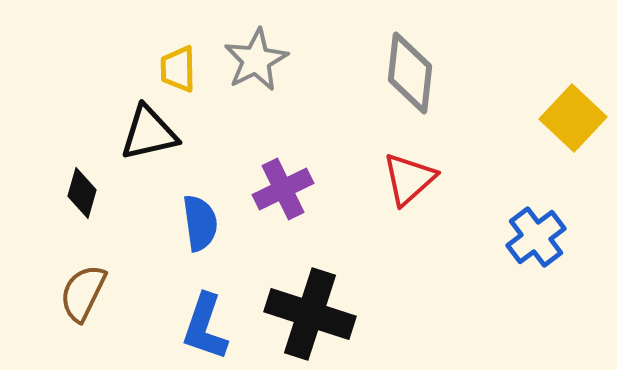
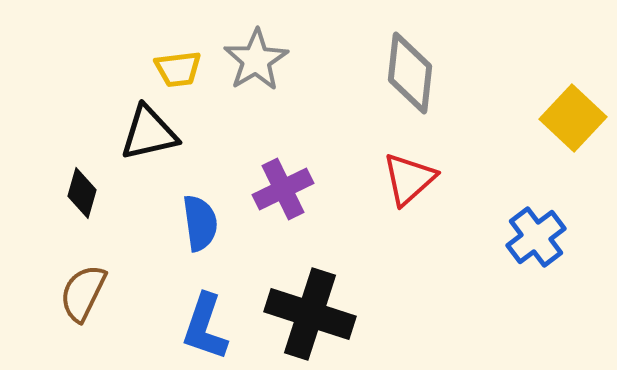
gray star: rotated 4 degrees counterclockwise
yellow trapezoid: rotated 96 degrees counterclockwise
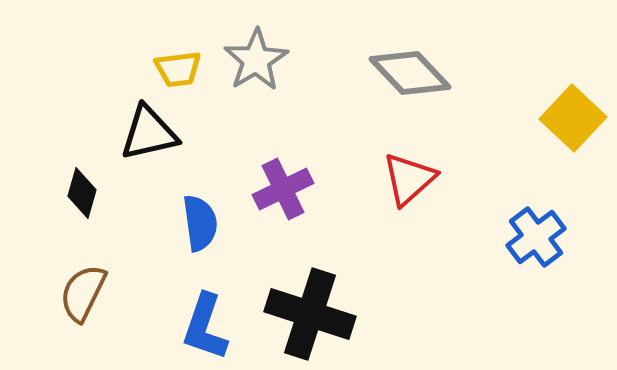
gray diamond: rotated 50 degrees counterclockwise
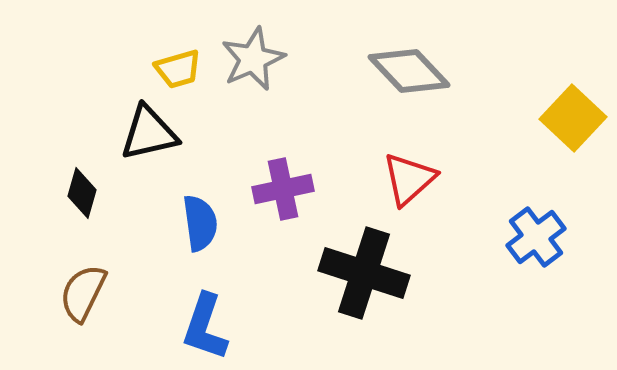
gray star: moved 3 px left, 1 px up; rotated 8 degrees clockwise
yellow trapezoid: rotated 9 degrees counterclockwise
gray diamond: moved 1 px left, 2 px up
purple cross: rotated 14 degrees clockwise
black cross: moved 54 px right, 41 px up
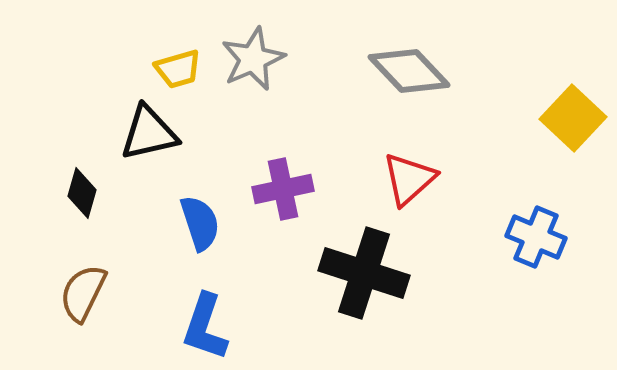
blue semicircle: rotated 10 degrees counterclockwise
blue cross: rotated 30 degrees counterclockwise
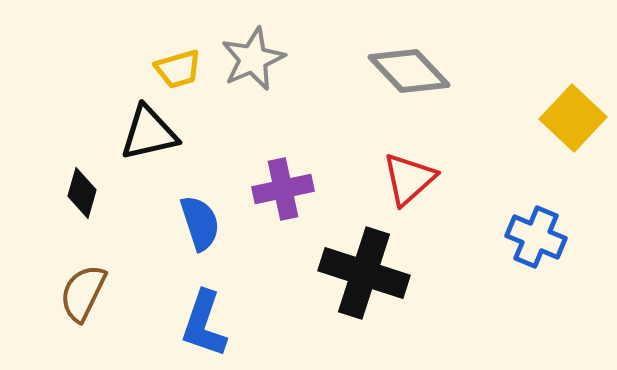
blue L-shape: moved 1 px left, 3 px up
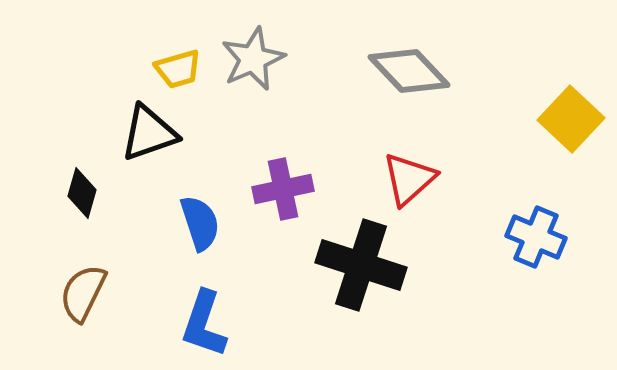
yellow square: moved 2 px left, 1 px down
black triangle: rotated 6 degrees counterclockwise
black cross: moved 3 px left, 8 px up
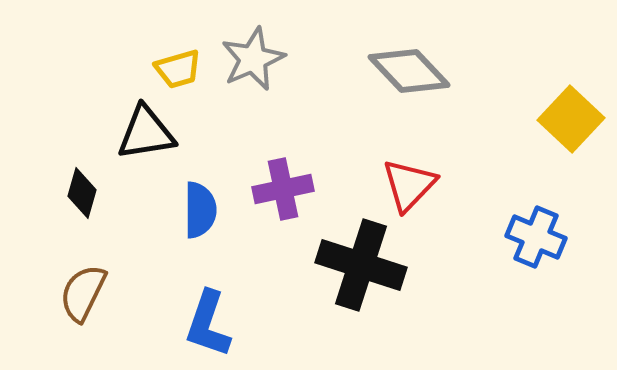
black triangle: moved 3 px left; rotated 10 degrees clockwise
red triangle: moved 6 px down; rotated 4 degrees counterclockwise
blue semicircle: moved 13 px up; rotated 18 degrees clockwise
blue L-shape: moved 4 px right
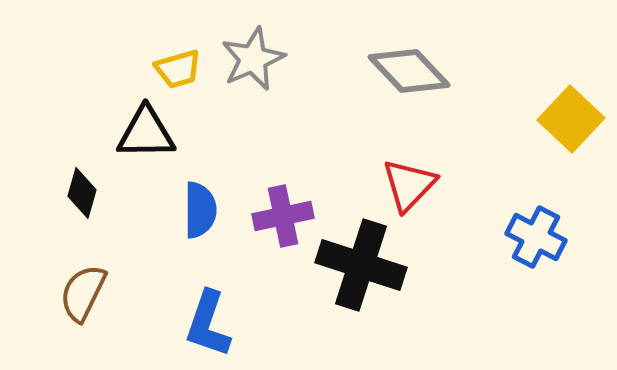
black triangle: rotated 8 degrees clockwise
purple cross: moved 27 px down
blue cross: rotated 4 degrees clockwise
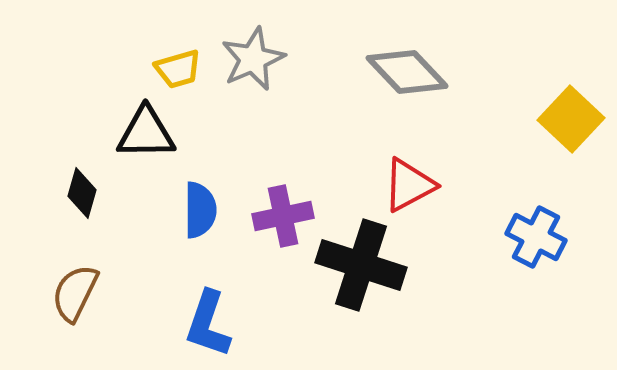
gray diamond: moved 2 px left, 1 px down
red triangle: rotated 18 degrees clockwise
brown semicircle: moved 8 px left
